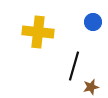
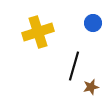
blue circle: moved 1 px down
yellow cross: rotated 24 degrees counterclockwise
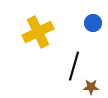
yellow cross: rotated 8 degrees counterclockwise
brown star: rotated 14 degrees clockwise
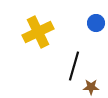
blue circle: moved 3 px right
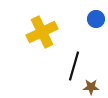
blue circle: moved 4 px up
yellow cross: moved 4 px right
